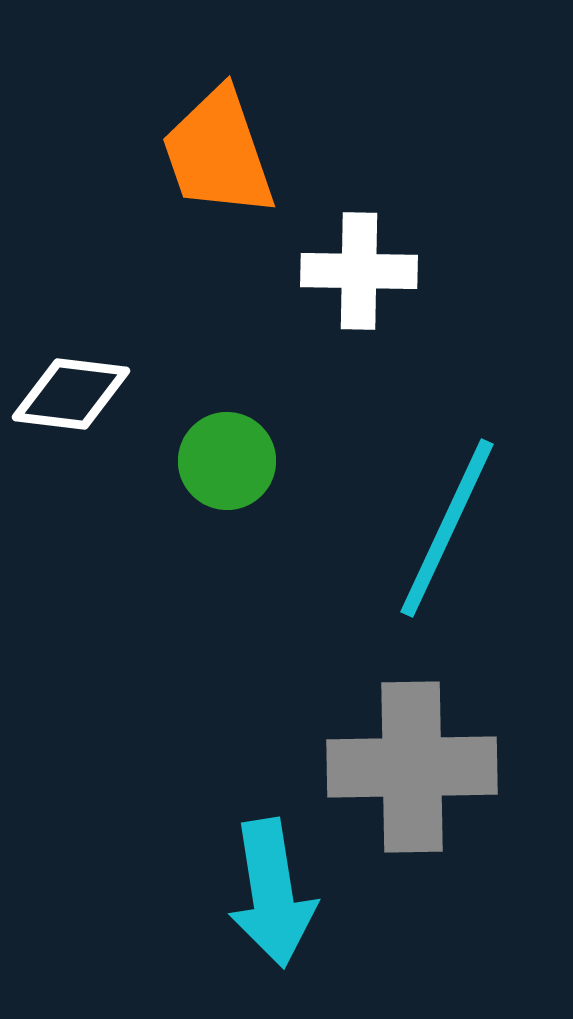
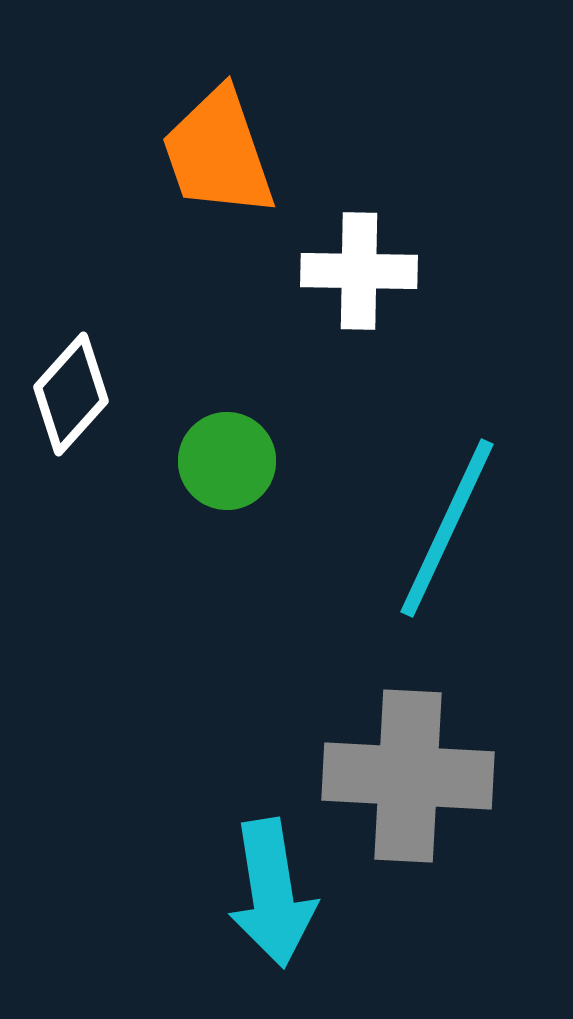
white diamond: rotated 55 degrees counterclockwise
gray cross: moved 4 px left, 9 px down; rotated 4 degrees clockwise
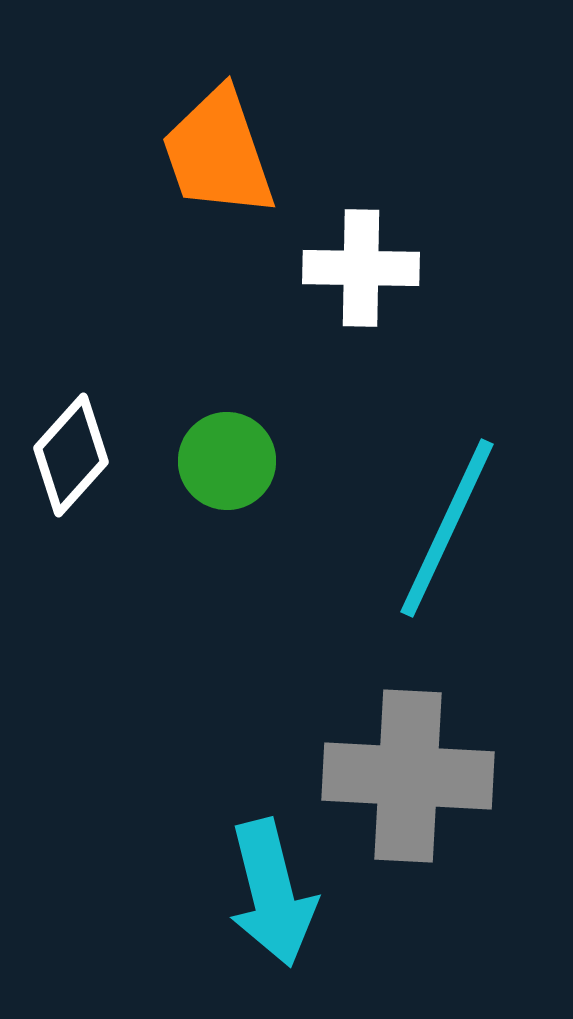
white cross: moved 2 px right, 3 px up
white diamond: moved 61 px down
cyan arrow: rotated 5 degrees counterclockwise
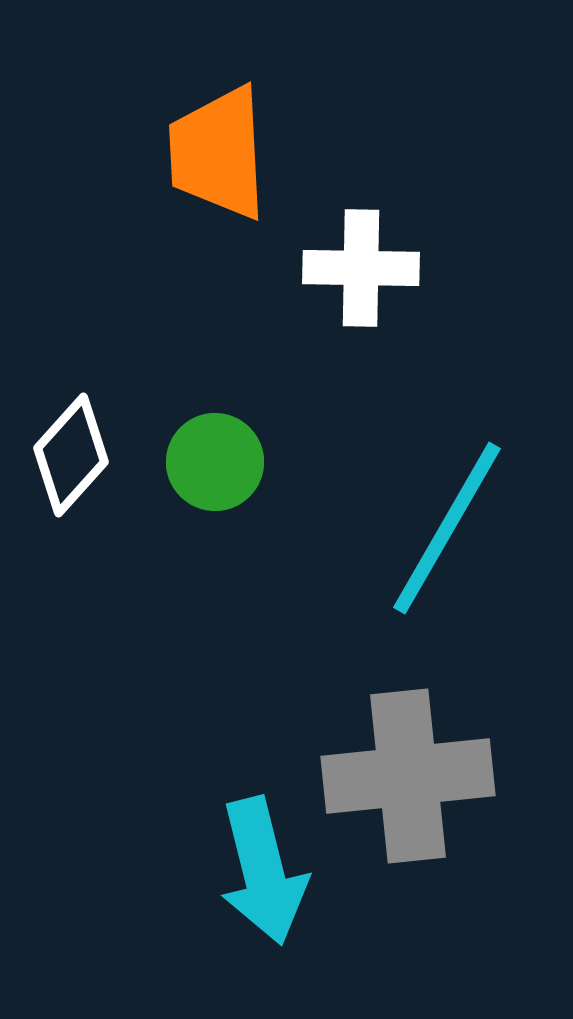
orange trapezoid: rotated 16 degrees clockwise
green circle: moved 12 px left, 1 px down
cyan line: rotated 5 degrees clockwise
gray cross: rotated 9 degrees counterclockwise
cyan arrow: moved 9 px left, 22 px up
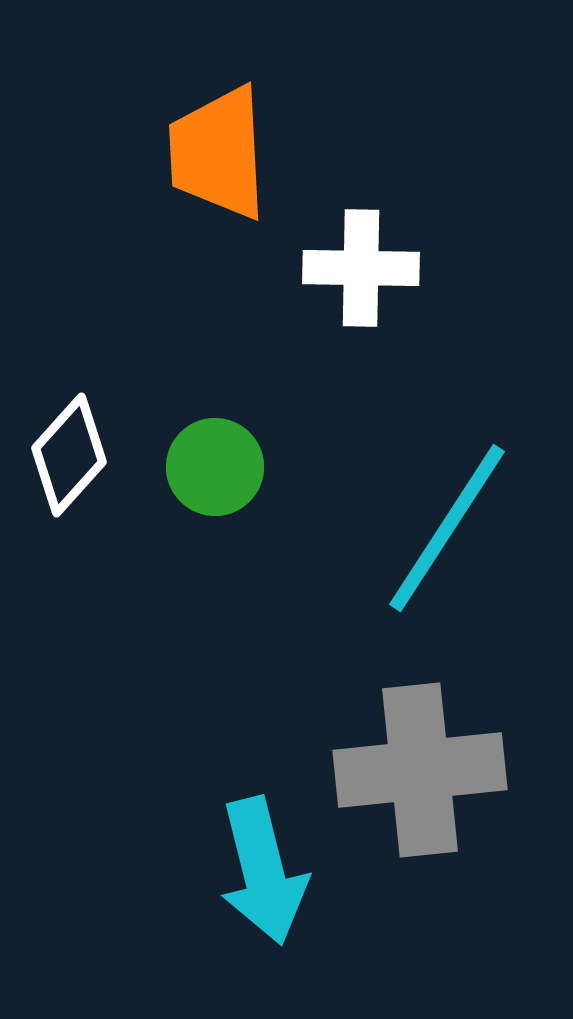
white diamond: moved 2 px left
green circle: moved 5 px down
cyan line: rotated 3 degrees clockwise
gray cross: moved 12 px right, 6 px up
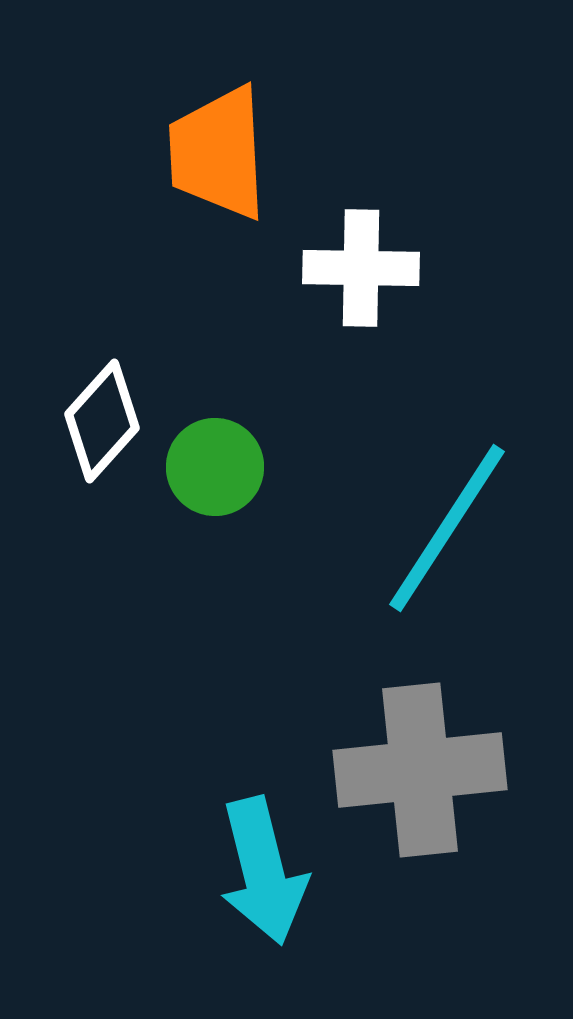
white diamond: moved 33 px right, 34 px up
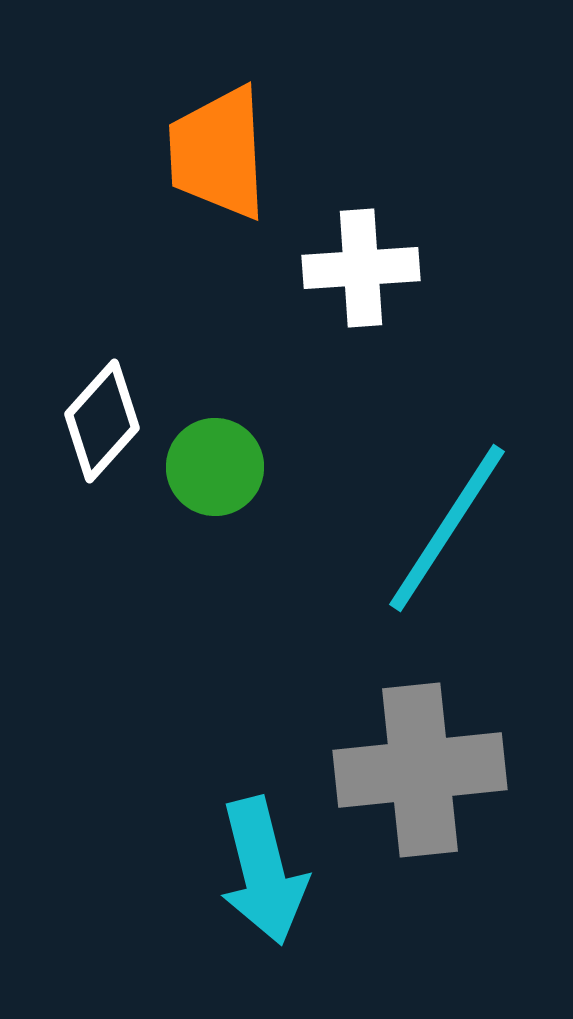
white cross: rotated 5 degrees counterclockwise
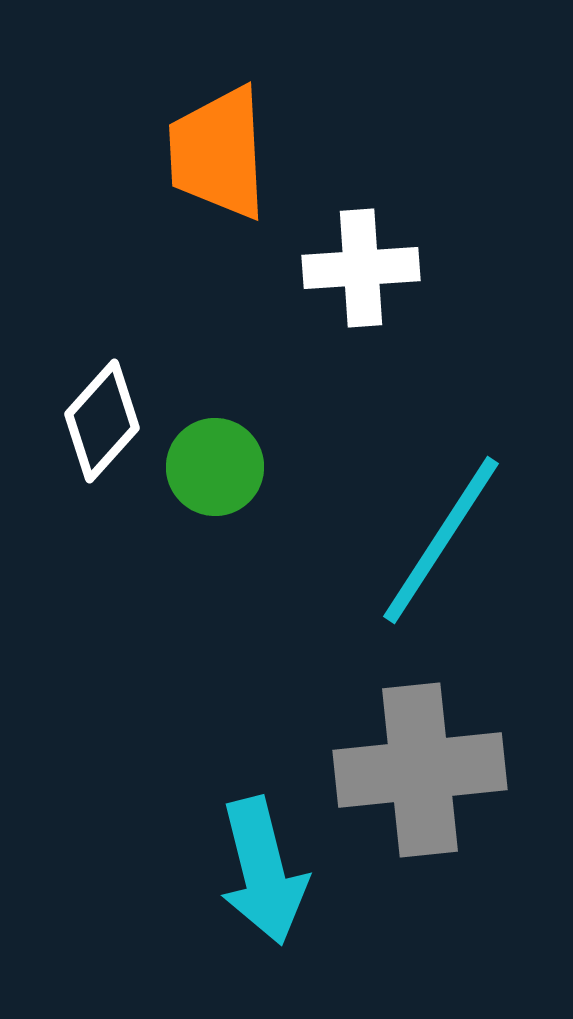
cyan line: moved 6 px left, 12 px down
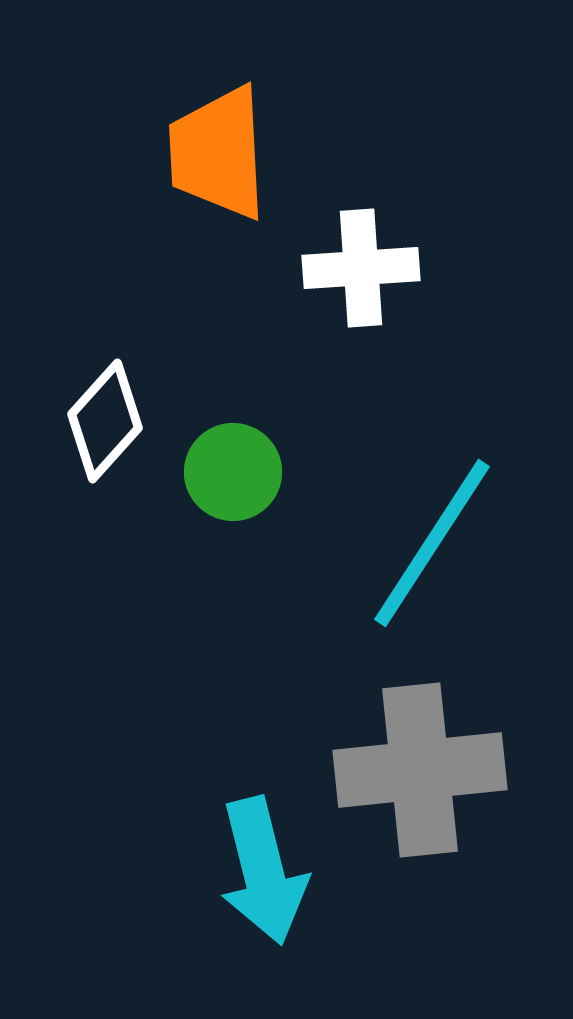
white diamond: moved 3 px right
green circle: moved 18 px right, 5 px down
cyan line: moved 9 px left, 3 px down
